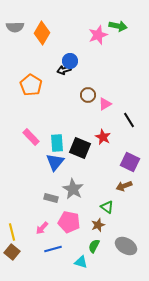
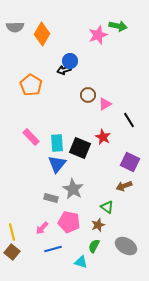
orange diamond: moved 1 px down
blue triangle: moved 2 px right, 2 px down
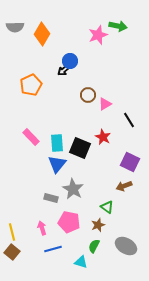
black arrow: rotated 24 degrees counterclockwise
orange pentagon: rotated 15 degrees clockwise
pink arrow: rotated 120 degrees clockwise
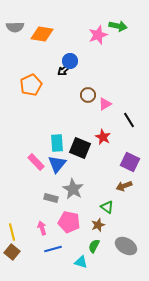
orange diamond: rotated 70 degrees clockwise
pink rectangle: moved 5 px right, 25 px down
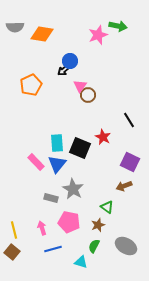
pink triangle: moved 25 px left, 18 px up; rotated 24 degrees counterclockwise
yellow line: moved 2 px right, 2 px up
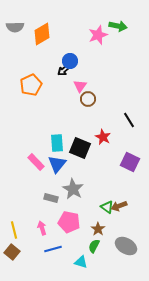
orange diamond: rotated 40 degrees counterclockwise
brown circle: moved 4 px down
brown arrow: moved 5 px left, 20 px down
brown star: moved 4 px down; rotated 16 degrees counterclockwise
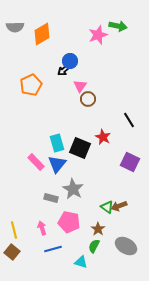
cyan rectangle: rotated 12 degrees counterclockwise
